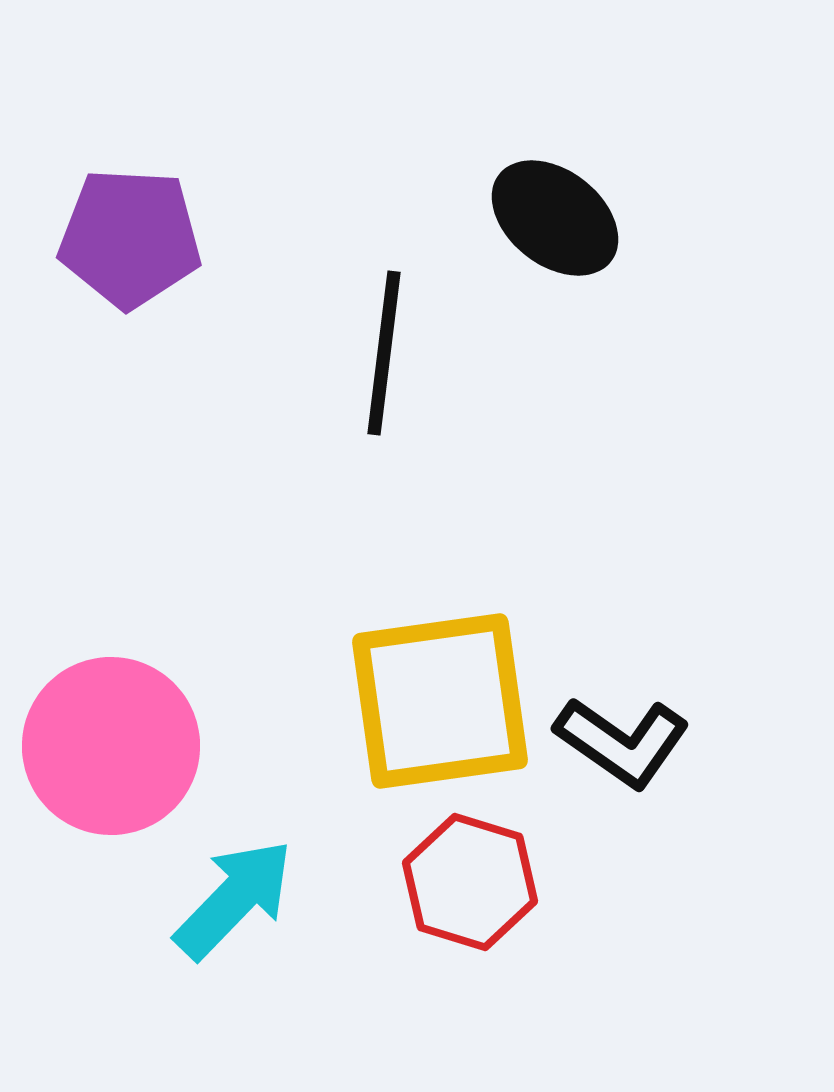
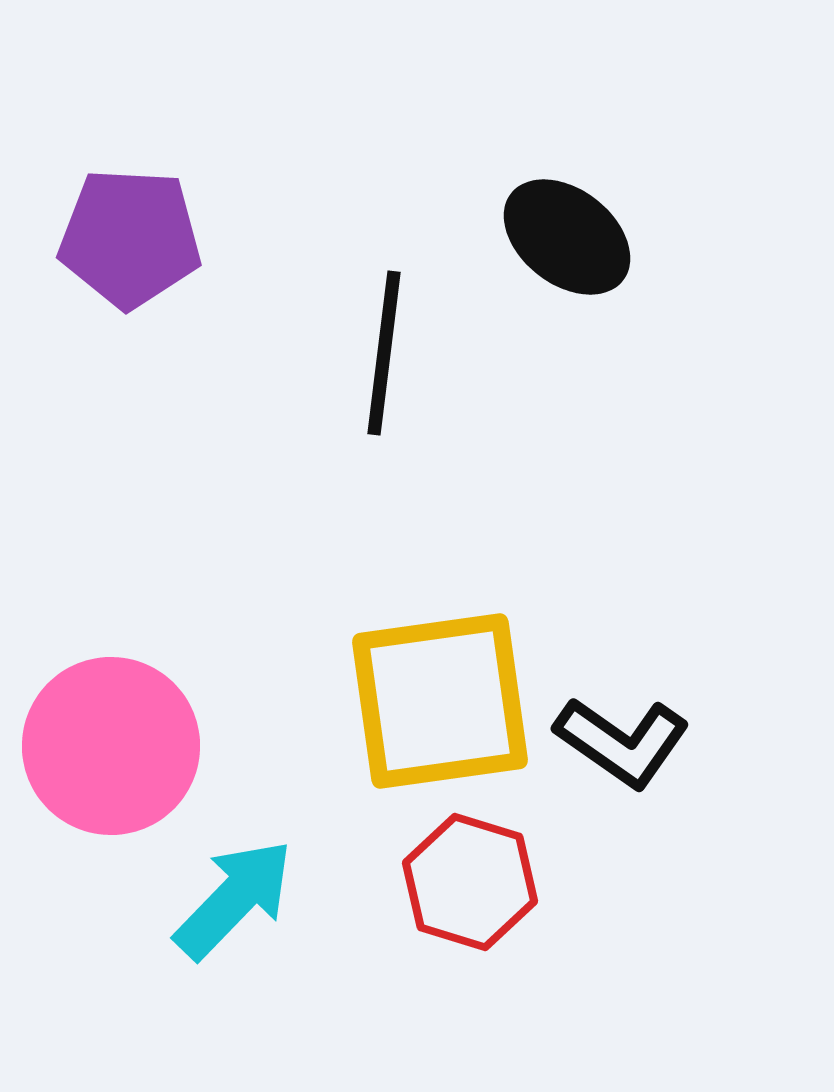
black ellipse: moved 12 px right, 19 px down
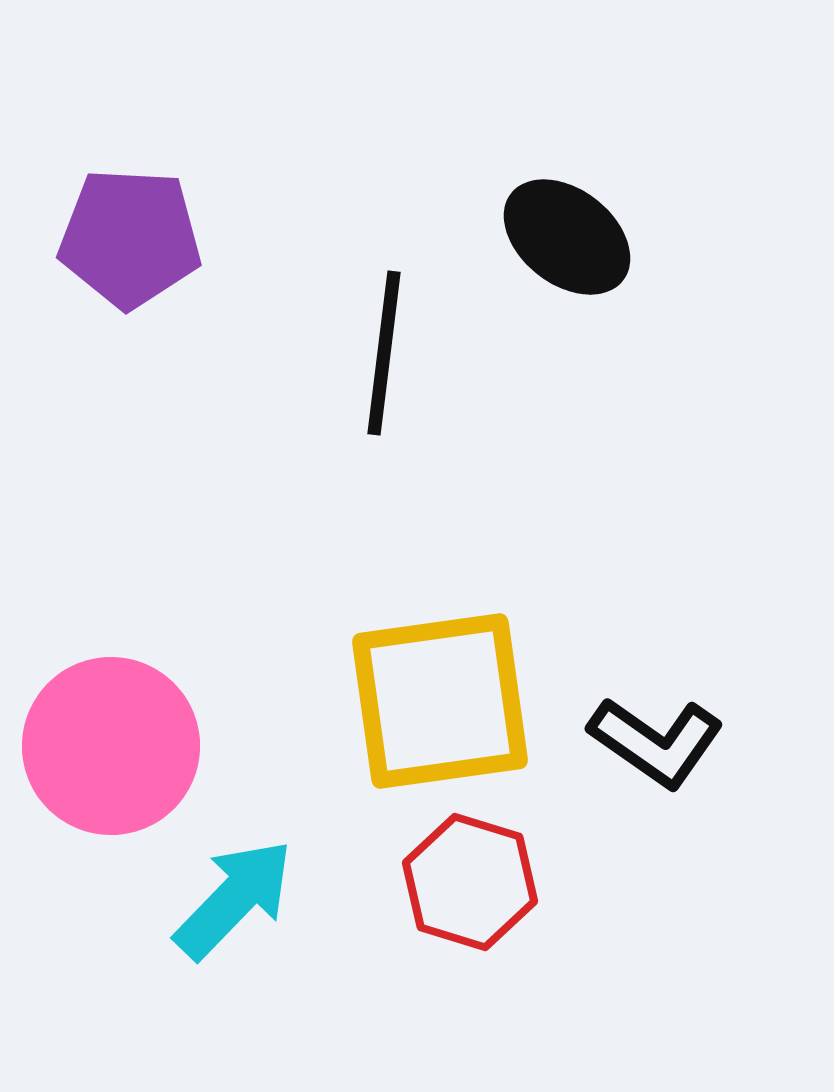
black L-shape: moved 34 px right
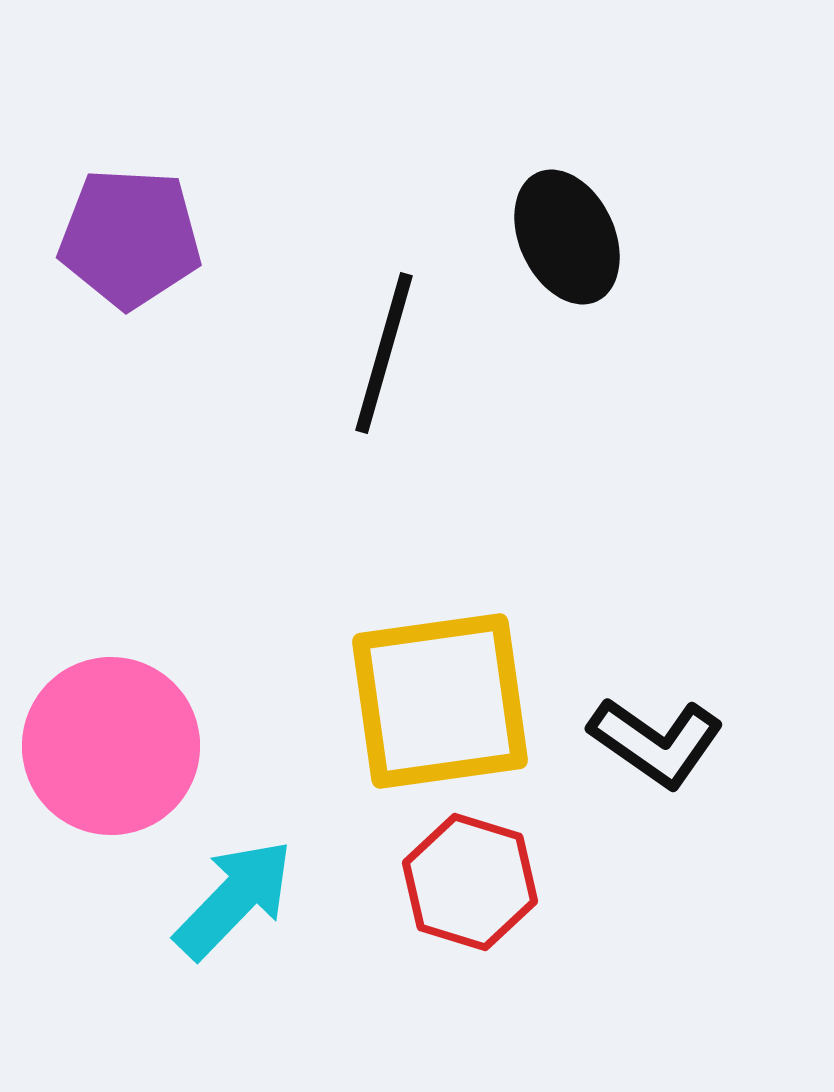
black ellipse: rotated 27 degrees clockwise
black line: rotated 9 degrees clockwise
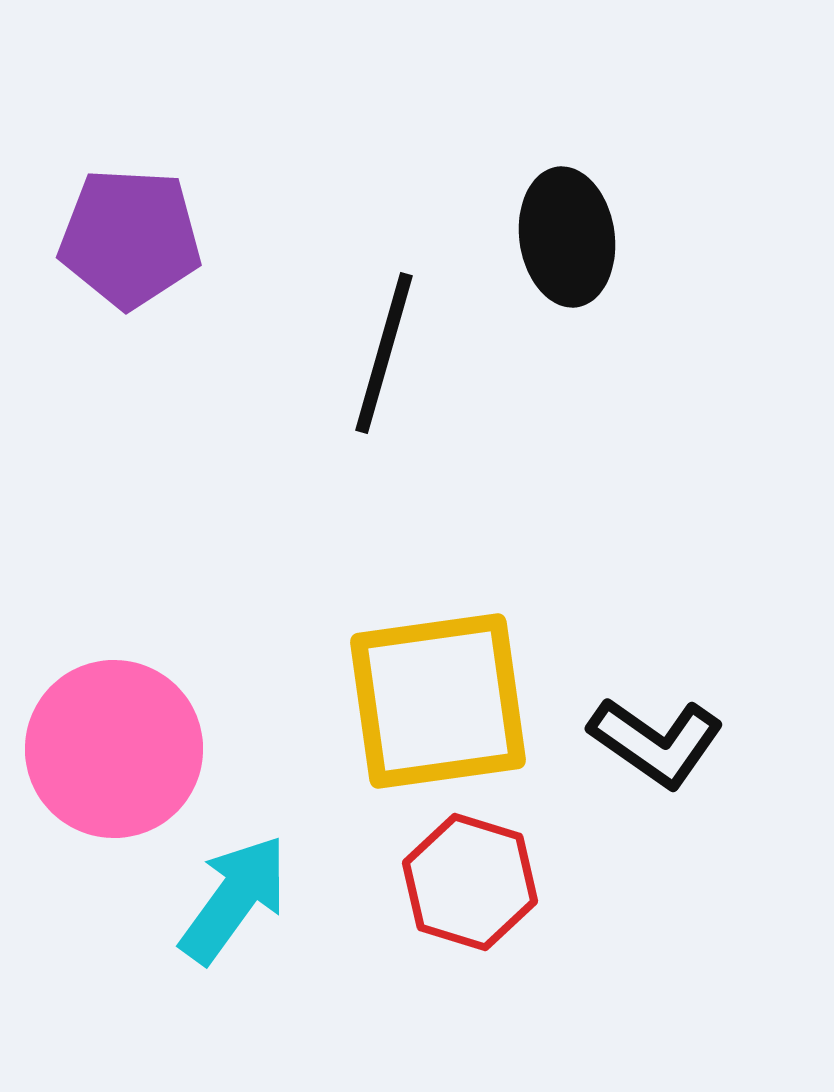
black ellipse: rotated 17 degrees clockwise
yellow square: moved 2 px left
pink circle: moved 3 px right, 3 px down
cyan arrow: rotated 8 degrees counterclockwise
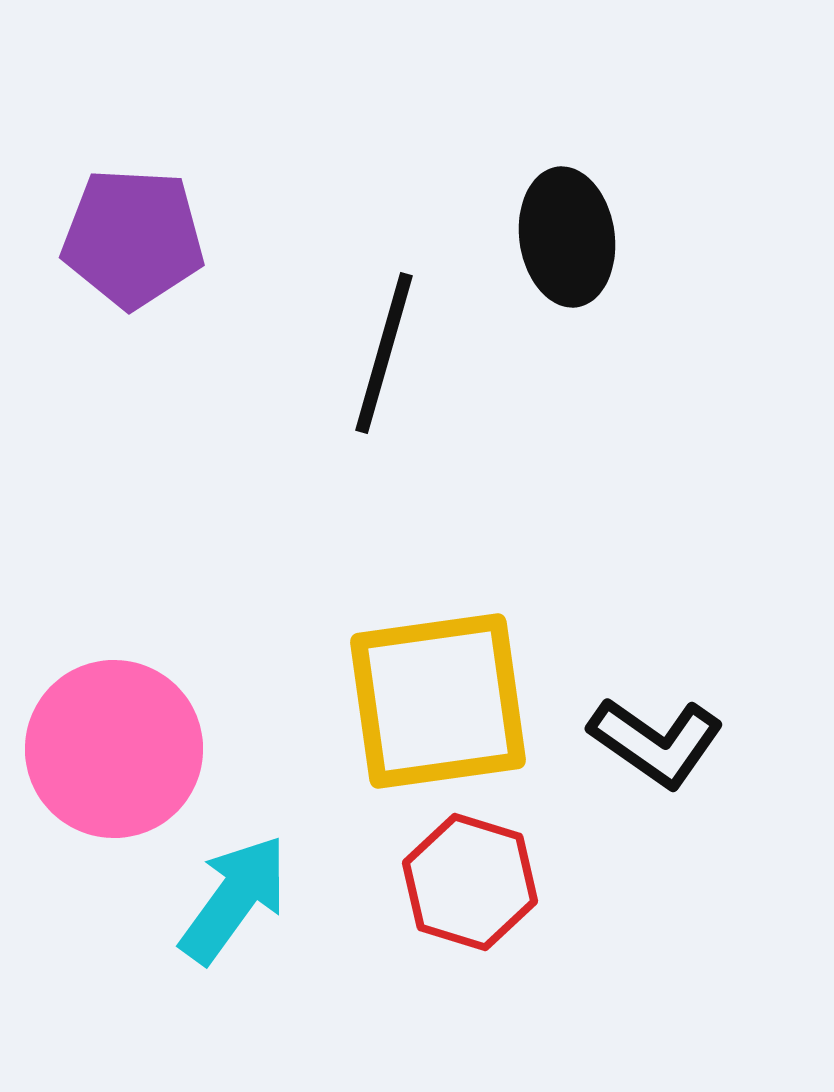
purple pentagon: moved 3 px right
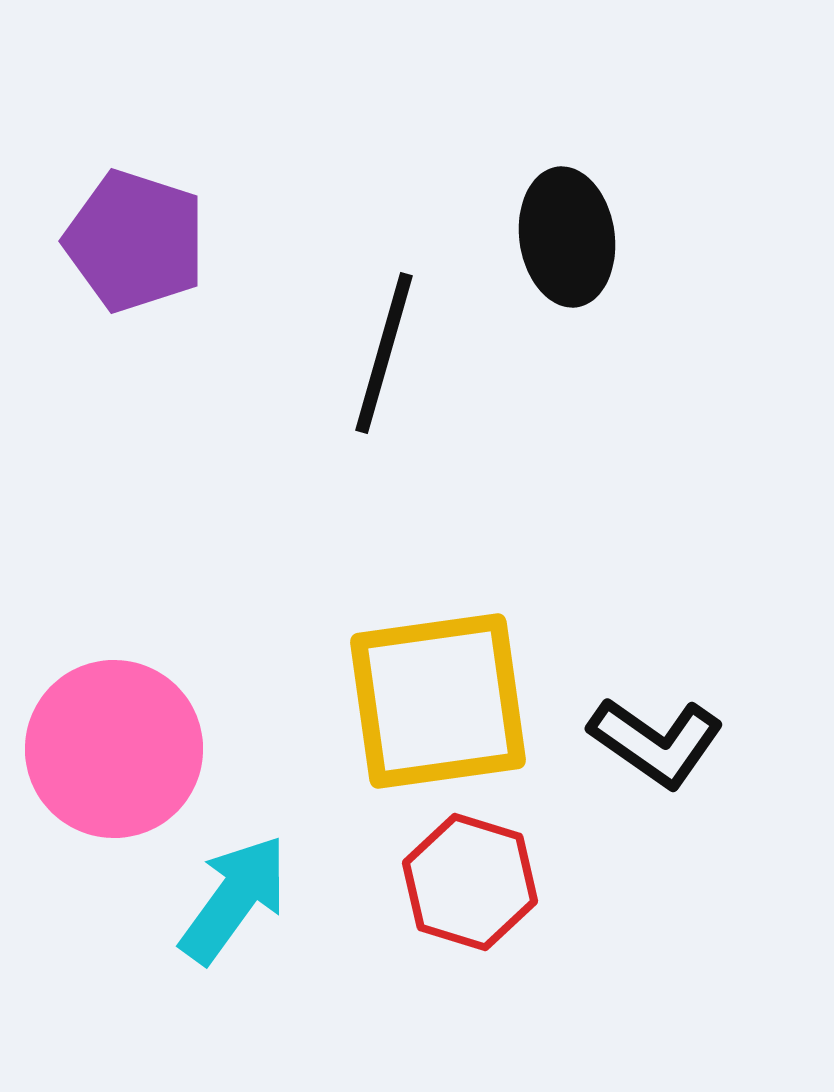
purple pentagon: moved 2 px right, 3 px down; rotated 15 degrees clockwise
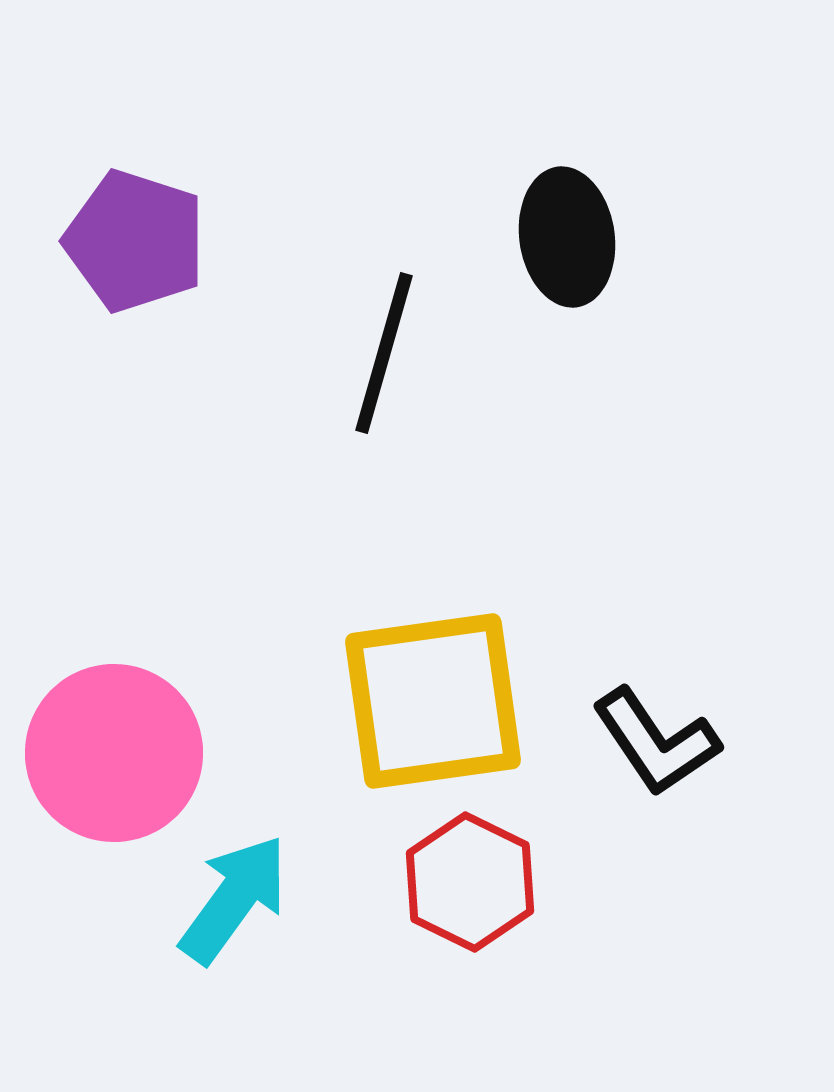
yellow square: moved 5 px left
black L-shape: rotated 21 degrees clockwise
pink circle: moved 4 px down
red hexagon: rotated 9 degrees clockwise
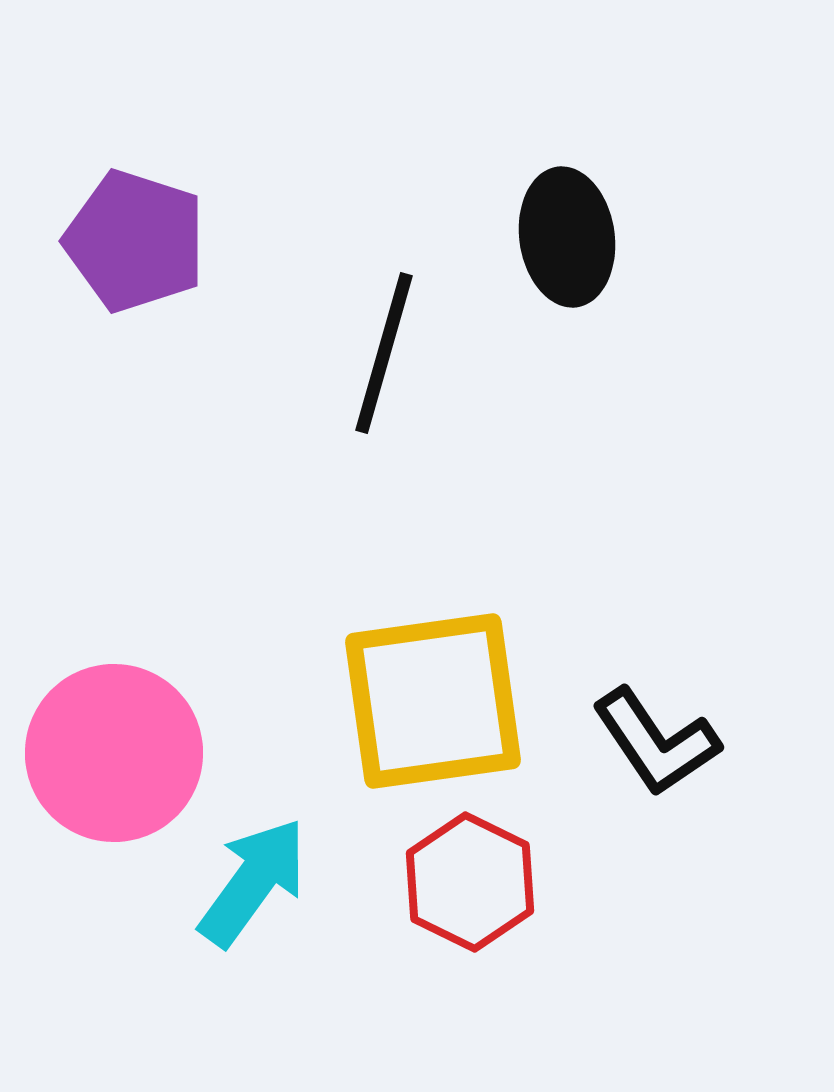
cyan arrow: moved 19 px right, 17 px up
